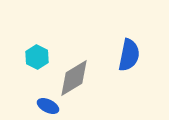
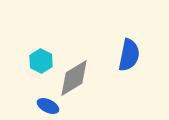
cyan hexagon: moved 4 px right, 4 px down
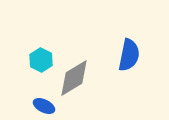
cyan hexagon: moved 1 px up
blue ellipse: moved 4 px left
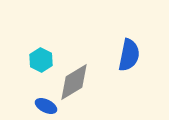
gray diamond: moved 4 px down
blue ellipse: moved 2 px right
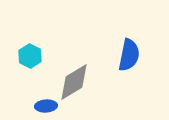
cyan hexagon: moved 11 px left, 4 px up
blue ellipse: rotated 30 degrees counterclockwise
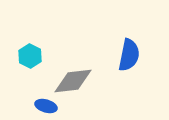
gray diamond: moved 1 px left, 1 px up; rotated 24 degrees clockwise
blue ellipse: rotated 20 degrees clockwise
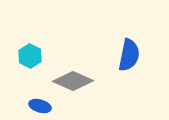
gray diamond: rotated 30 degrees clockwise
blue ellipse: moved 6 px left
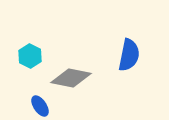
gray diamond: moved 2 px left, 3 px up; rotated 12 degrees counterclockwise
blue ellipse: rotated 40 degrees clockwise
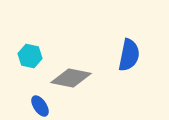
cyan hexagon: rotated 15 degrees counterclockwise
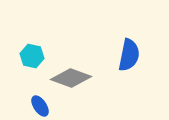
cyan hexagon: moved 2 px right
gray diamond: rotated 9 degrees clockwise
